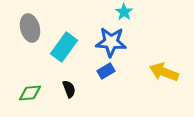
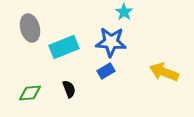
cyan rectangle: rotated 32 degrees clockwise
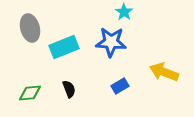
blue rectangle: moved 14 px right, 15 px down
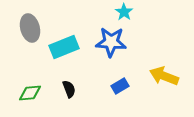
yellow arrow: moved 4 px down
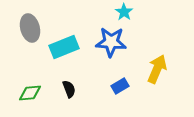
yellow arrow: moved 7 px left, 7 px up; rotated 92 degrees clockwise
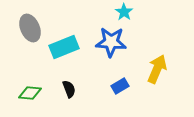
gray ellipse: rotated 8 degrees counterclockwise
green diamond: rotated 10 degrees clockwise
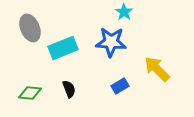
cyan rectangle: moved 1 px left, 1 px down
yellow arrow: rotated 68 degrees counterclockwise
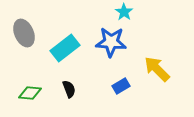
gray ellipse: moved 6 px left, 5 px down
cyan rectangle: moved 2 px right; rotated 16 degrees counterclockwise
blue rectangle: moved 1 px right
